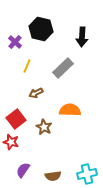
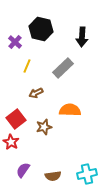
brown star: rotated 28 degrees clockwise
red star: rotated 14 degrees clockwise
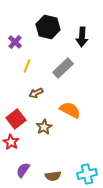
black hexagon: moved 7 px right, 2 px up
orange semicircle: rotated 25 degrees clockwise
brown star: rotated 14 degrees counterclockwise
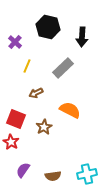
red square: rotated 30 degrees counterclockwise
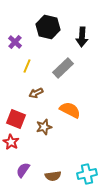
brown star: rotated 14 degrees clockwise
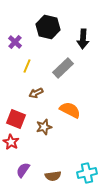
black arrow: moved 1 px right, 2 px down
cyan cross: moved 1 px up
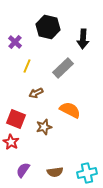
brown semicircle: moved 2 px right, 4 px up
